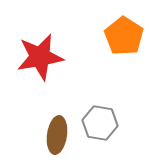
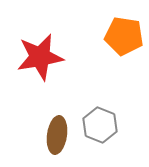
orange pentagon: rotated 24 degrees counterclockwise
gray hexagon: moved 2 px down; rotated 12 degrees clockwise
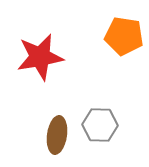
gray hexagon: rotated 20 degrees counterclockwise
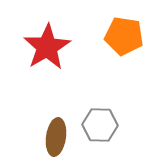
red star: moved 7 px right, 10 px up; rotated 21 degrees counterclockwise
brown ellipse: moved 1 px left, 2 px down
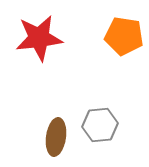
red star: moved 8 px left, 9 px up; rotated 24 degrees clockwise
gray hexagon: rotated 8 degrees counterclockwise
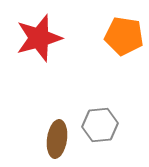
red star: rotated 9 degrees counterclockwise
brown ellipse: moved 1 px right, 2 px down
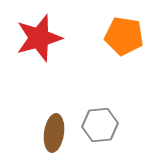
brown ellipse: moved 3 px left, 6 px up
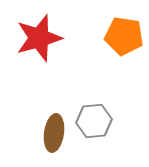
gray hexagon: moved 6 px left, 4 px up
